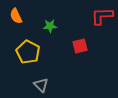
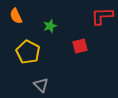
green star: rotated 16 degrees counterclockwise
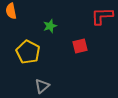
orange semicircle: moved 5 px left, 5 px up; rotated 14 degrees clockwise
gray triangle: moved 1 px right, 1 px down; rotated 35 degrees clockwise
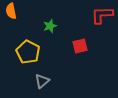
red L-shape: moved 1 px up
gray triangle: moved 5 px up
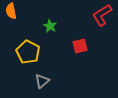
red L-shape: rotated 30 degrees counterclockwise
green star: rotated 24 degrees counterclockwise
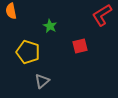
yellow pentagon: rotated 10 degrees counterclockwise
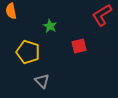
red square: moved 1 px left
gray triangle: rotated 35 degrees counterclockwise
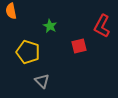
red L-shape: moved 11 px down; rotated 30 degrees counterclockwise
